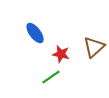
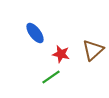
brown triangle: moved 1 px left, 3 px down
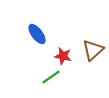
blue ellipse: moved 2 px right, 1 px down
red star: moved 2 px right, 2 px down
